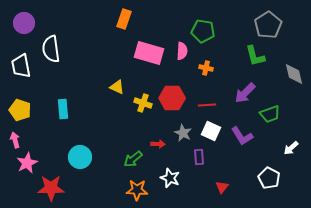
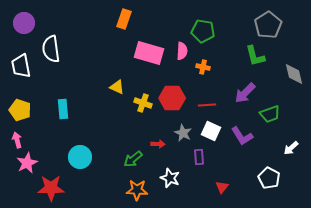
orange cross: moved 3 px left, 1 px up
pink arrow: moved 2 px right
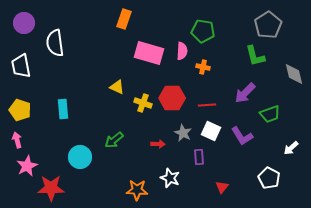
white semicircle: moved 4 px right, 6 px up
green arrow: moved 19 px left, 19 px up
pink star: moved 3 px down
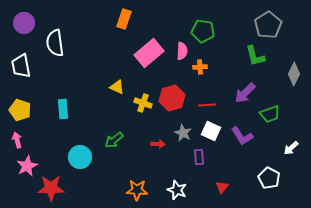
pink rectangle: rotated 56 degrees counterclockwise
orange cross: moved 3 px left; rotated 16 degrees counterclockwise
gray diamond: rotated 40 degrees clockwise
red hexagon: rotated 15 degrees counterclockwise
white star: moved 7 px right, 12 px down
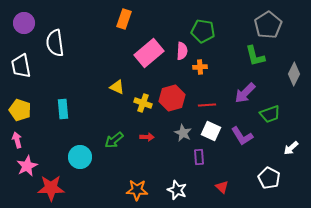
red arrow: moved 11 px left, 7 px up
red triangle: rotated 24 degrees counterclockwise
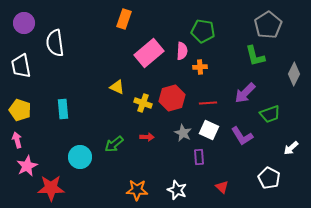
red line: moved 1 px right, 2 px up
white square: moved 2 px left, 1 px up
green arrow: moved 4 px down
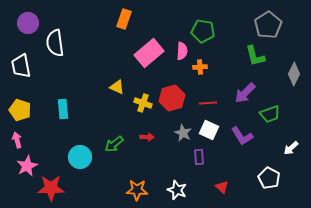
purple circle: moved 4 px right
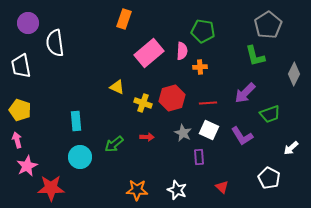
cyan rectangle: moved 13 px right, 12 px down
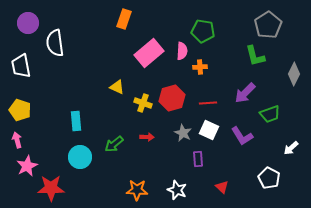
purple rectangle: moved 1 px left, 2 px down
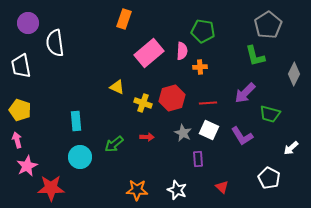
green trapezoid: rotated 35 degrees clockwise
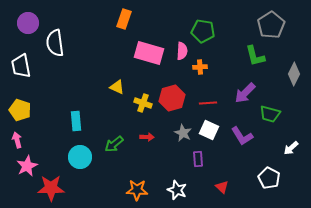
gray pentagon: moved 3 px right
pink rectangle: rotated 56 degrees clockwise
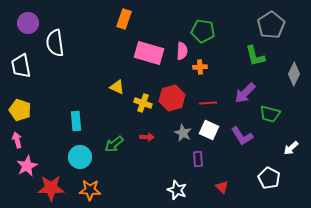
orange star: moved 47 px left
